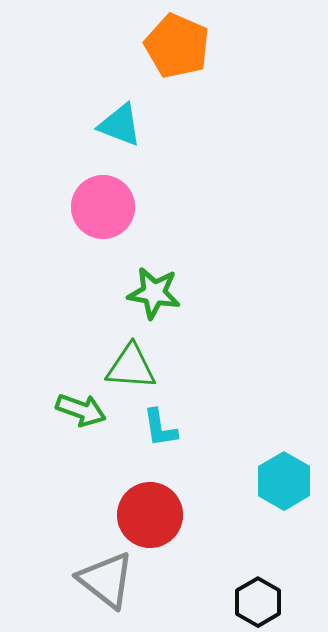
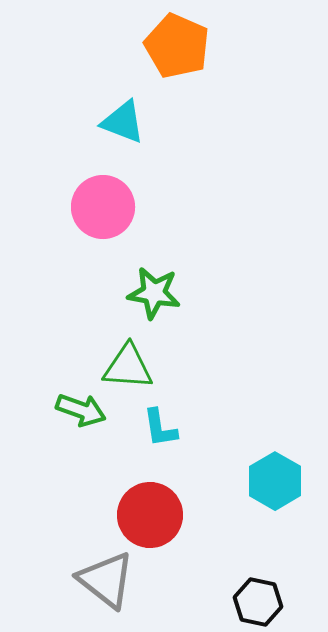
cyan triangle: moved 3 px right, 3 px up
green triangle: moved 3 px left
cyan hexagon: moved 9 px left
black hexagon: rotated 18 degrees counterclockwise
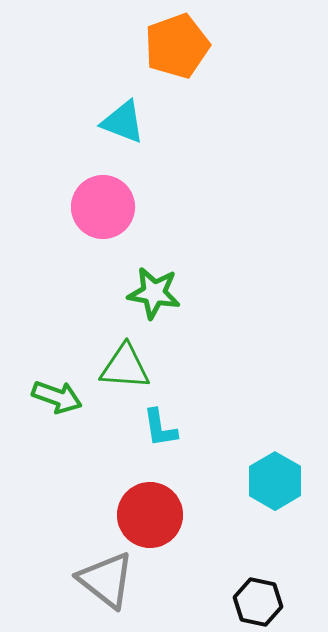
orange pentagon: rotated 28 degrees clockwise
green triangle: moved 3 px left
green arrow: moved 24 px left, 13 px up
